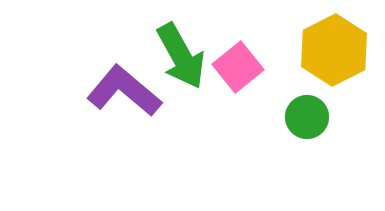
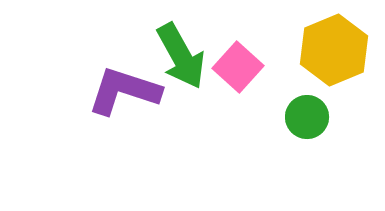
yellow hexagon: rotated 4 degrees clockwise
pink square: rotated 9 degrees counterclockwise
purple L-shape: rotated 22 degrees counterclockwise
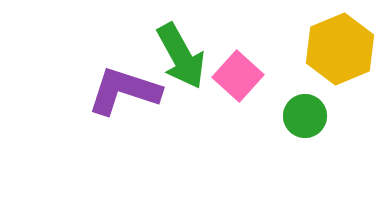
yellow hexagon: moved 6 px right, 1 px up
pink square: moved 9 px down
green circle: moved 2 px left, 1 px up
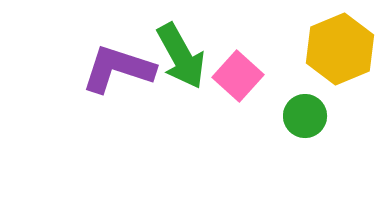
purple L-shape: moved 6 px left, 22 px up
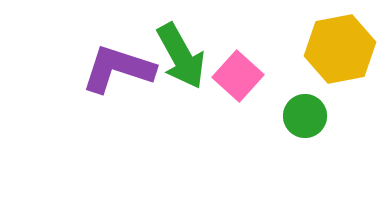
yellow hexagon: rotated 12 degrees clockwise
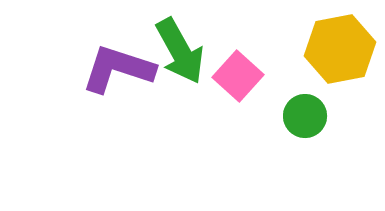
green arrow: moved 1 px left, 5 px up
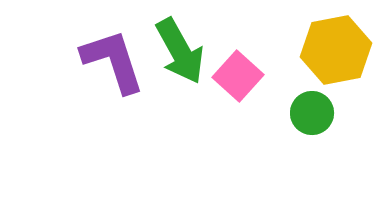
yellow hexagon: moved 4 px left, 1 px down
purple L-shape: moved 5 px left, 8 px up; rotated 54 degrees clockwise
green circle: moved 7 px right, 3 px up
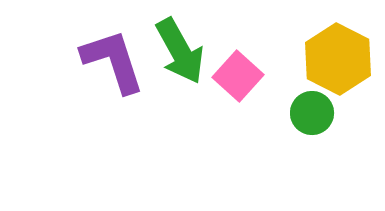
yellow hexagon: moved 2 px right, 9 px down; rotated 22 degrees counterclockwise
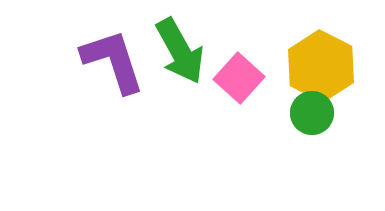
yellow hexagon: moved 17 px left, 7 px down
pink square: moved 1 px right, 2 px down
